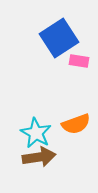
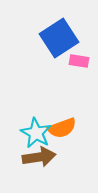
orange semicircle: moved 14 px left, 4 px down
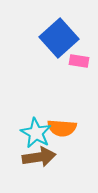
blue square: rotated 9 degrees counterclockwise
orange semicircle: rotated 24 degrees clockwise
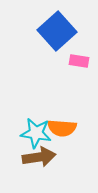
blue square: moved 2 px left, 7 px up
cyan star: rotated 20 degrees counterclockwise
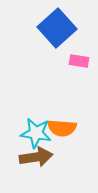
blue square: moved 3 px up
brown arrow: moved 3 px left
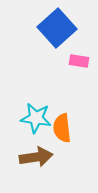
orange semicircle: rotated 80 degrees clockwise
cyan star: moved 15 px up
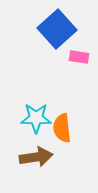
blue square: moved 1 px down
pink rectangle: moved 4 px up
cyan star: rotated 8 degrees counterclockwise
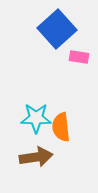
orange semicircle: moved 1 px left, 1 px up
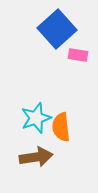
pink rectangle: moved 1 px left, 2 px up
cyan star: rotated 20 degrees counterclockwise
